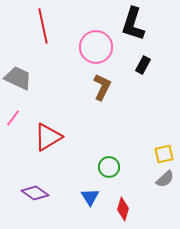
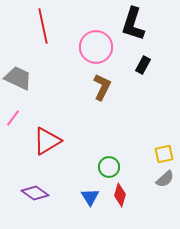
red triangle: moved 1 px left, 4 px down
red diamond: moved 3 px left, 14 px up
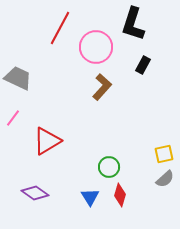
red line: moved 17 px right, 2 px down; rotated 40 degrees clockwise
brown L-shape: rotated 16 degrees clockwise
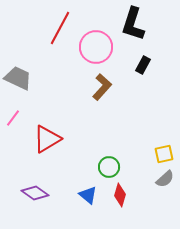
red triangle: moved 2 px up
blue triangle: moved 2 px left, 2 px up; rotated 18 degrees counterclockwise
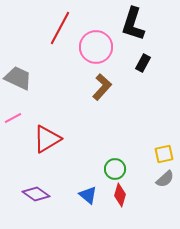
black rectangle: moved 2 px up
pink line: rotated 24 degrees clockwise
green circle: moved 6 px right, 2 px down
purple diamond: moved 1 px right, 1 px down
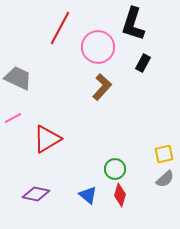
pink circle: moved 2 px right
purple diamond: rotated 24 degrees counterclockwise
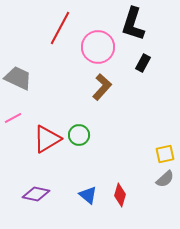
yellow square: moved 1 px right
green circle: moved 36 px left, 34 px up
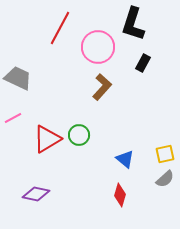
blue triangle: moved 37 px right, 36 px up
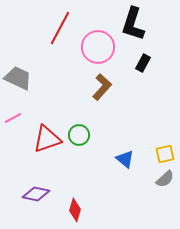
red triangle: rotated 12 degrees clockwise
red diamond: moved 45 px left, 15 px down
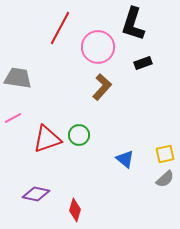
black rectangle: rotated 42 degrees clockwise
gray trapezoid: rotated 16 degrees counterclockwise
